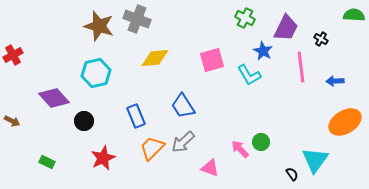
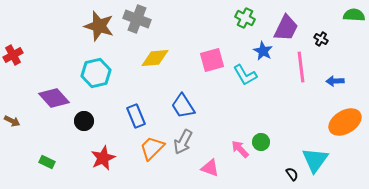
cyan L-shape: moved 4 px left
gray arrow: rotated 20 degrees counterclockwise
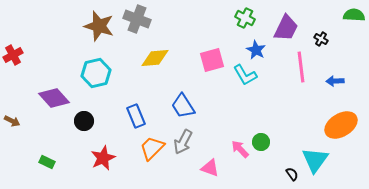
blue star: moved 7 px left, 1 px up
orange ellipse: moved 4 px left, 3 px down
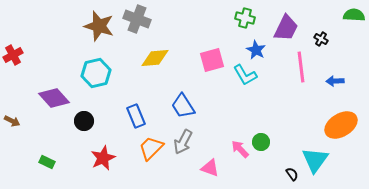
green cross: rotated 12 degrees counterclockwise
orange trapezoid: moved 1 px left
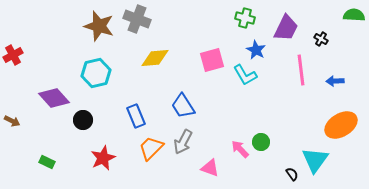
pink line: moved 3 px down
black circle: moved 1 px left, 1 px up
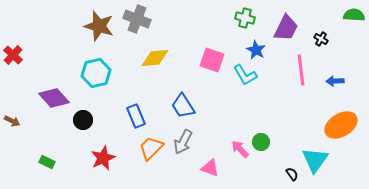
red cross: rotated 18 degrees counterclockwise
pink square: rotated 35 degrees clockwise
